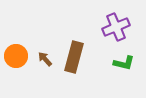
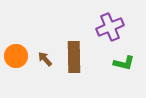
purple cross: moved 6 px left
brown rectangle: rotated 16 degrees counterclockwise
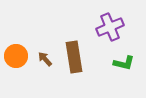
brown rectangle: rotated 8 degrees counterclockwise
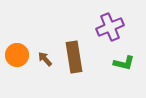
orange circle: moved 1 px right, 1 px up
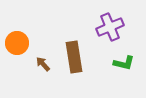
orange circle: moved 12 px up
brown arrow: moved 2 px left, 5 px down
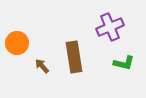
brown arrow: moved 1 px left, 2 px down
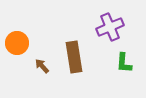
green L-shape: rotated 80 degrees clockwise
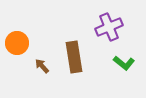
purple cross: moved 1 px left
green L-shape: rotated 55 degrees counterclockwise
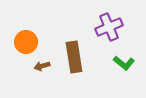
orange circle: moved 9 px right, 1 px up
brown arrow: rotated 63 degrees counterclockwise
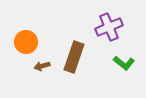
brown rectangle: rotated 28 degrees clockwise
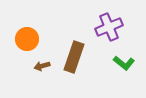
orange circle: moved 1 px right, 3 px up
